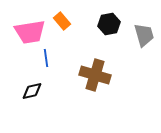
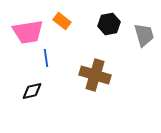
orange rectangle: rotated 12 degrees counterclockwise
pink trapezoid: moved 2 px left
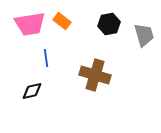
pink trapezoid: moved 2 px right, 8 px up
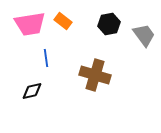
orange rectangle: moved 1 px right
gray trapezoid: rotated 20 degrees counterclockwise
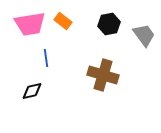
brown cross: moved 8 px right
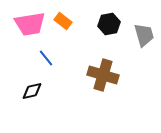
gray trapezoid: rotated 20 degrees clockwise
blue line: rotated 30 degrees counterclockwise
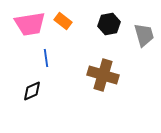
blue line: rotated 30 degrees clockwise
black diamond: rotated 10 degrees counterclockwise
